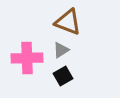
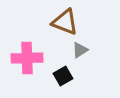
brown triangle: moved 3 px left
gray triangle: moved 19 px right
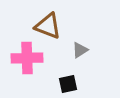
brown triangle: moved 17 px left, 4 px down
black square: moved 5 px right, 8 px down; rotated 18 degrees clockwise
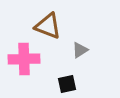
pink cross: moved 3 px left, 1 px down
black square: moved 1 px left
